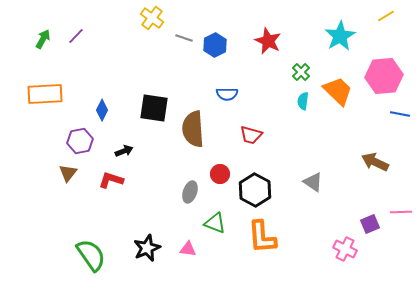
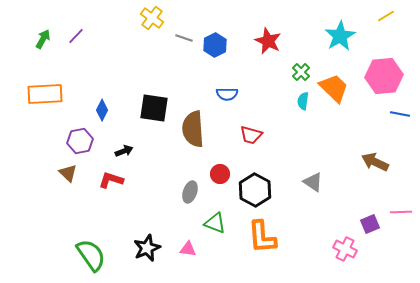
orange trapezoid: moved 4 px left, 3 px up
brown triangle: rotated 24 degrees counterclockwise
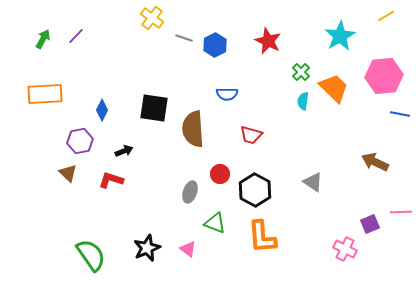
pink triangle: rotated 30 degrees clockwise
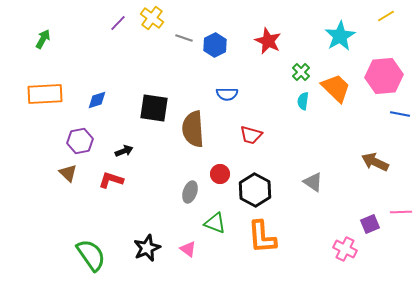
purple line: moved 42 px right, 13 px up
orange trapezoid: moved 2 px right
blue diamond: moved 5 px left, 10 px up; rotated 45 degrees clockwise
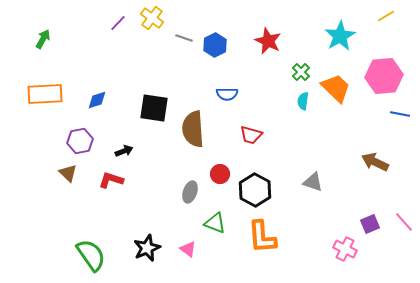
gray triangle: rotated 15 degrees counterclockwise
pink line: moved 3 px right, 10 px down; rotated 50 degrees clockwise
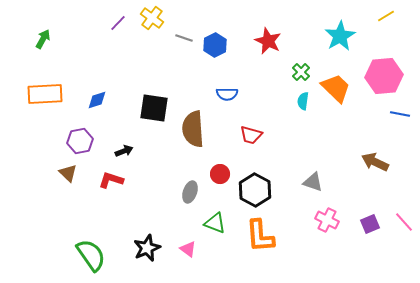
orange L-shape: moved 2 px left, 1 px up
pink cross: moved 18 px left, 29 px up
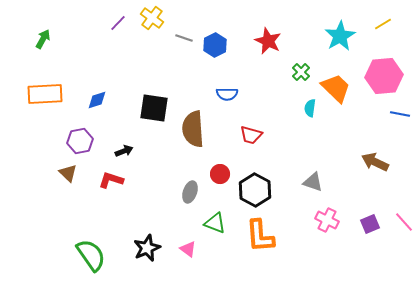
yellow line: moved 3 px left, 8 px down
cyan semicircle: moved 7 px right, 7 px down
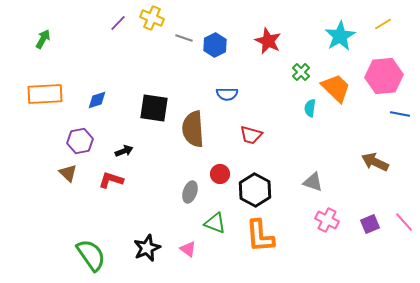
yellow cross: rotated 15 degrees counterclockwise
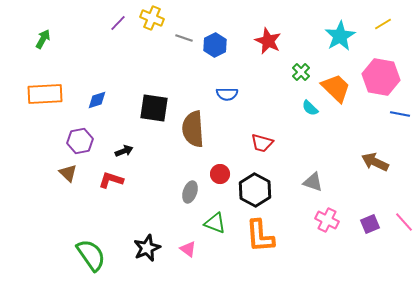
pink hexagon: moved 3 px left, 1 px down; rotated 15 degrees clockwise
cyan semicircle: rotated 54 degrees counterclockwise
red trapezoid: moved 11 px right, 8 px down
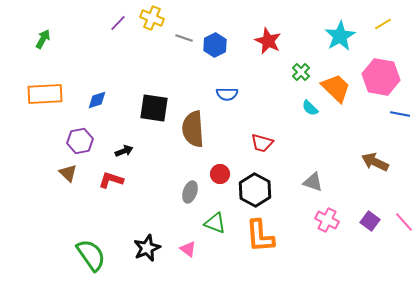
purple square: moved 3 px up; rotated 30 degrees counterclockwise
